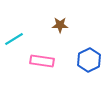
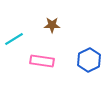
brown star: moved 8 px left
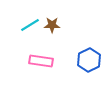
cyan line: moved 16 px right, 14 px up
pink rectangle: moved 1 px left
